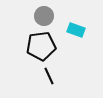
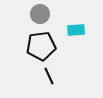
gray circle: moved 4 px left, 2 px up
cyan rectangle: rotated 24 degrees counterclockwise
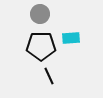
cyan rectangle: moved 5 px left, 8 px down
black pentagon: rotated 8 degrees clockwise
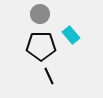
cyan rectangle: moved 3 px up; rotated 54 degrees clockwise
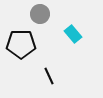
cyan rectangle: moved 2 px right, 1 px up
black pentagon: moved 20 px left, 2 px up
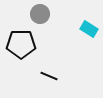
cyan rectangle: moved 16 px right, 5 px up; rotated 18 degrees counterclockwise
black line: rotated 42 degrees counterclockwise
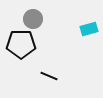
gray circle: moved 7 px left, 5 px down
cyan rectangle: rotated 48 degrees counterclockwise
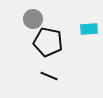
cyan rectangle: rotated 12 degrees clockwise
black pentagon: moved 27 px right, 2 px up; rotated 12 degrees clockwise
